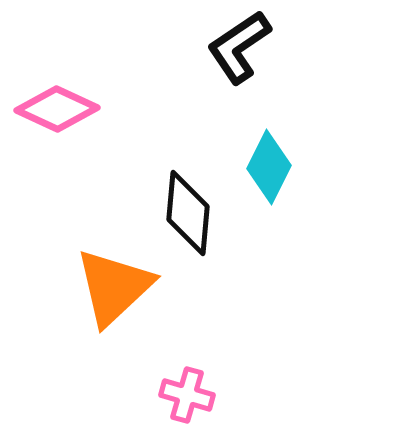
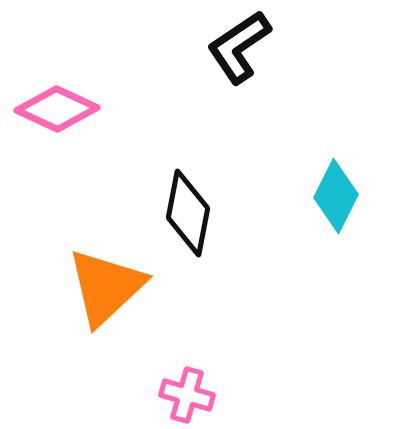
cyan diamond: moved 67 px right, 29 px down
black diamond: rotated 6 degrees clockwise
orange triangle: moved 8 px left
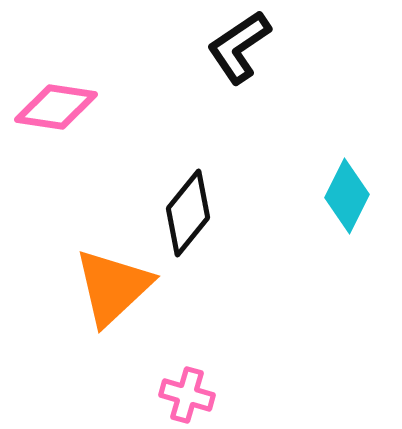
pink diamond: moved 1 px left, 2 px up; rotated 16 degrees counterclockwise
cyan diamond: moved 11 px right
black diamond: rotated 28 degrees clockwise
orange triangle: moved 7 px right
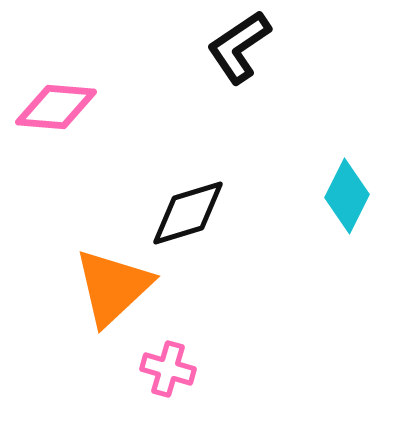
pink diamond: rotated 4 degrees counterclockwise
black diamond: rotated 34 degrees clockwise
pink cross: moved 19 px left, 26 px up
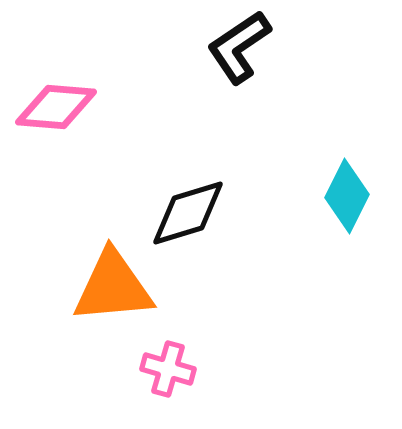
orange triangle: rotated 38 degrees clockwise
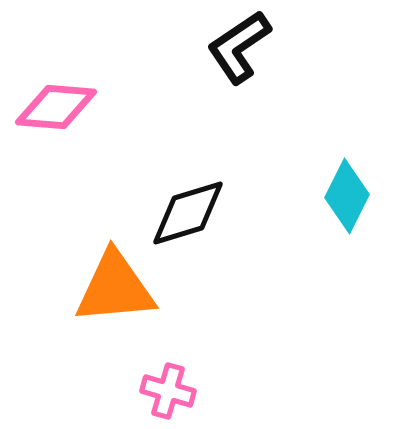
orange triangle: moved 2 px right, 1 px down
pink cross: moved 22 px down
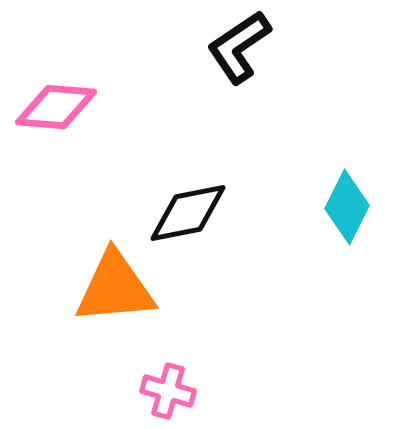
cyan diamond: moved 11 px down
black diamond: rotated 6 degrees clockwise
